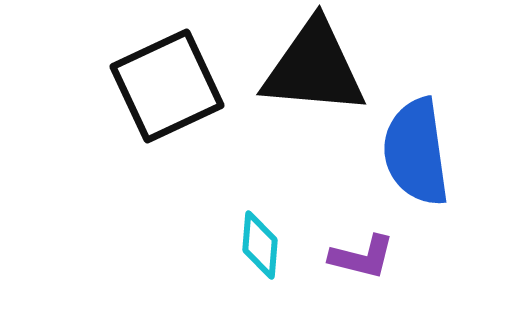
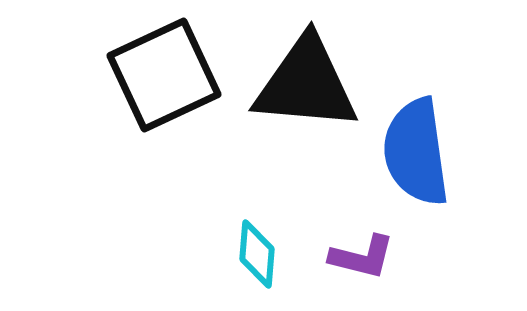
black triangle: moved 8 px left, 16 px down
black square: moved 3 px left, 11 px up
cyan diamond: moved 3 px left, 9 px down
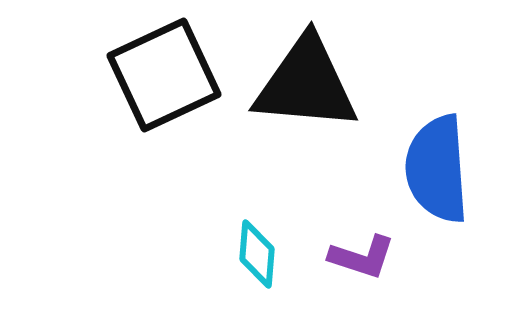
blue semicircle: moved 21 px right, 17 px down; rotated 4 degrees clockwise
purple L-shape: rotated 4 degrees clockwise
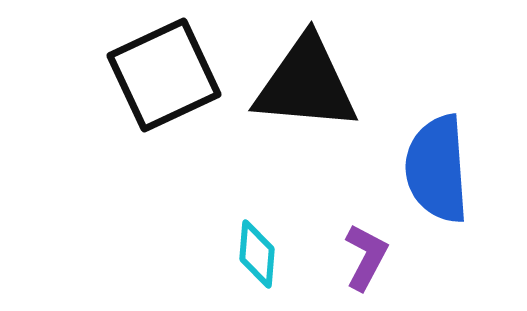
purple L-shape: moved 4 px right; rotated 80 degrees counterclockwise
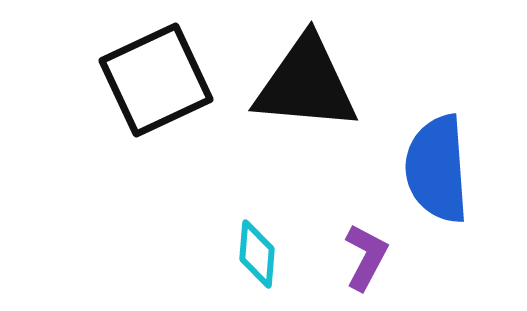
black square: moved 8 px left, 5 px down
